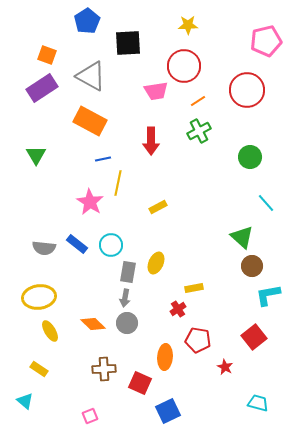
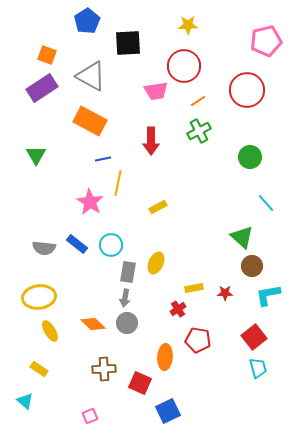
red star at (225, 367): moved 74 px up; rotated 28 degrees counterclockwise
cyan trapezoid at (258, 403): moved 35 px up; rotated 60 degrees clockwise
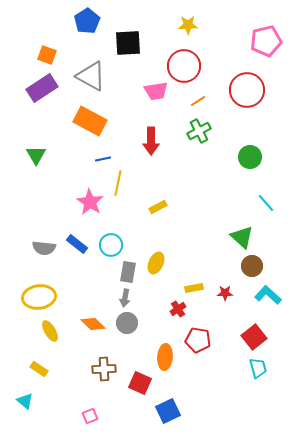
cyan L-shape at (268, 295): rotated 52 degrees clockwise
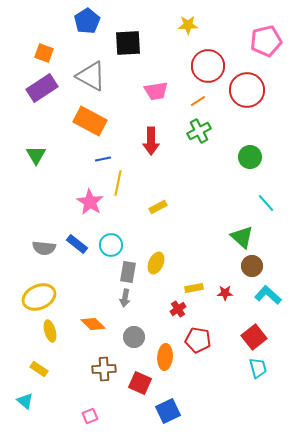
orange square at (47, 55): moved 3 px left, 2 px up
red circle at (184, 66): moved 24 px right
yellow ellipse at (39, 297): rotated 16 degrees counterclockwise
gray circle at (127, 323): moved 7 px right, 14 px down
yellow ellipse at (50, 331): rotated 15 degrees clockwise
